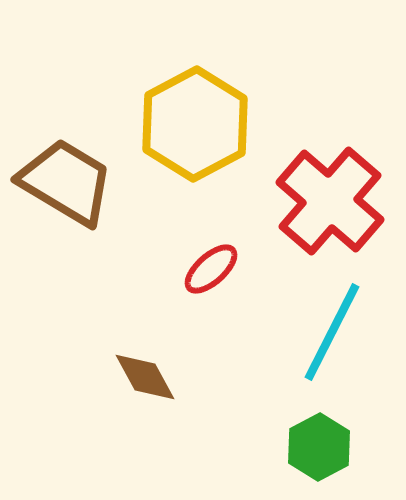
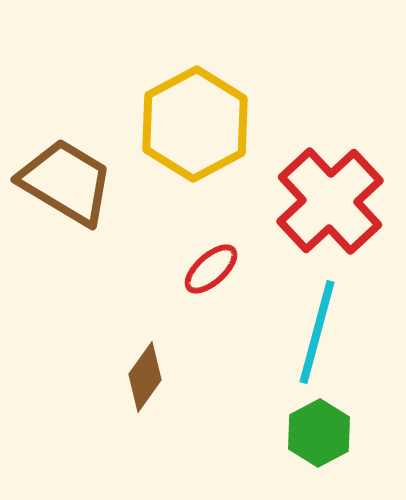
red cross: rotated 6 degrees clockwise
cyan line: moved 15 px left; rotated 12 degrees counterclockwise
brown diamond: rotated 64 degrees clockwise
green hexagon: moved 14 px up
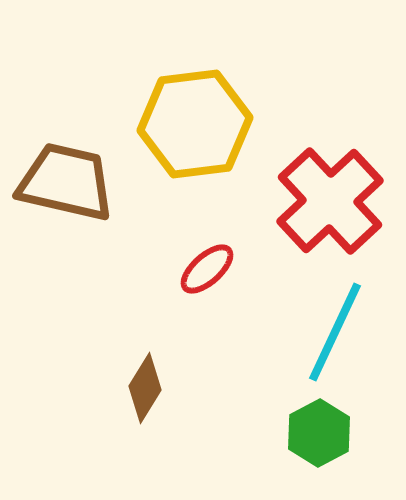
yellow hexagon: rotated 21 degrees clockwise
brown trapezoid: rotated 18 degrees counterclockwise
red ellipse: moved 4 px left
cyan line: moved 18 px right; rotated 10 degrees clockwise
brown diamond: moved 11 px down; rotated 4 degrees counterclockwise
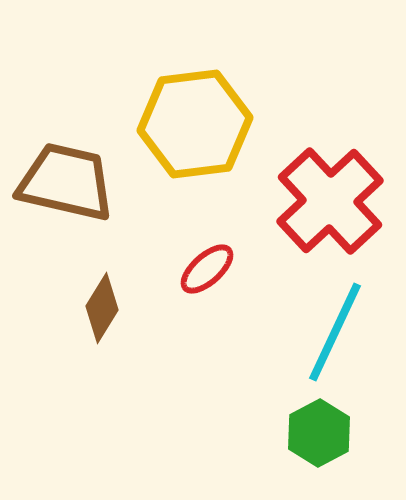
brown diamond: moved 43 px left, 80 px up
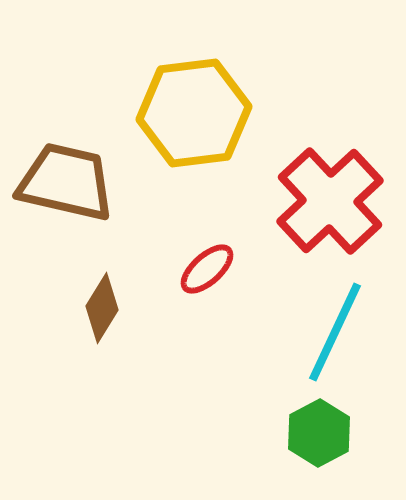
yellow hexagon: moved 1 px left, 11 px up
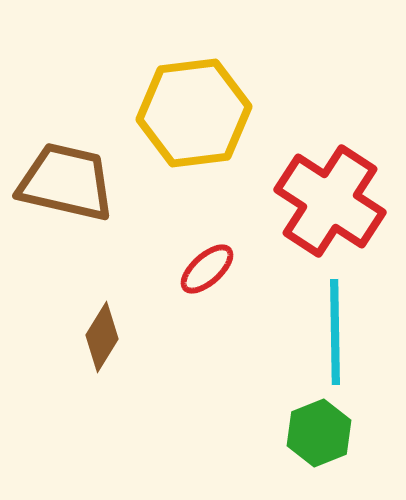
red cross: rotated 14 degrees counterclockwise
brown diamond: moved 29 px down
cyan line: rotated 26 degrees counterclockwise
green hexagon: rotated 6 degrees clockwise
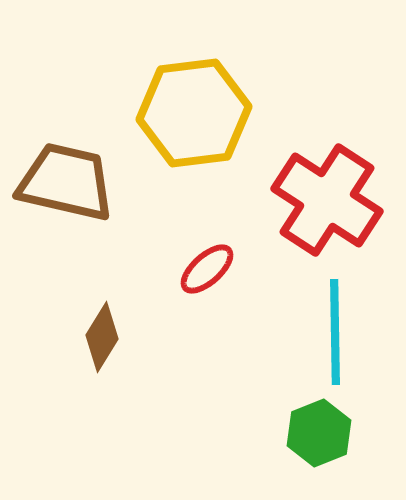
red cross: moved 3 px left, 1 px up
